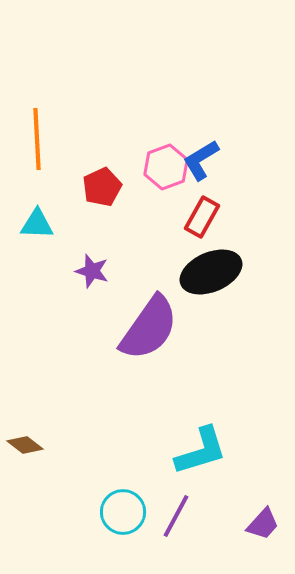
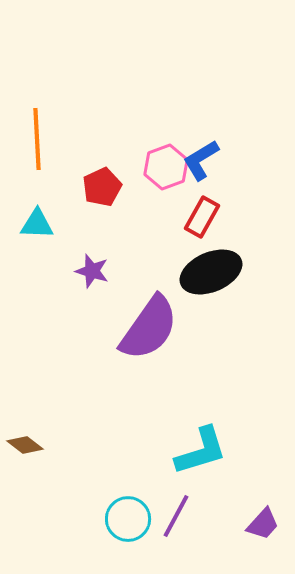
cyan circle: moved 5 px right, 7 px down
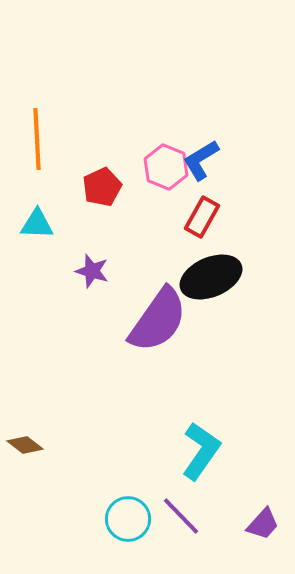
pink hexagon: rotated 18 degrees counterclockwise
black ellipse: moved 5 px down
purple semicircle: moved 9 px right, 8 px up
cyan L-shape: rotated 38 degrees counterclockwise
purple line: moved 5 px right; rotated 72 degrees counterclockwise
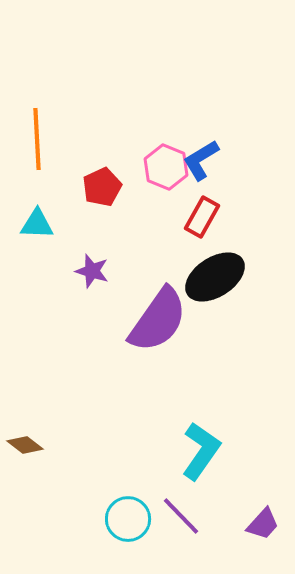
black ellipse: moved 4 px right; rotated 10 degrees counterclockwise
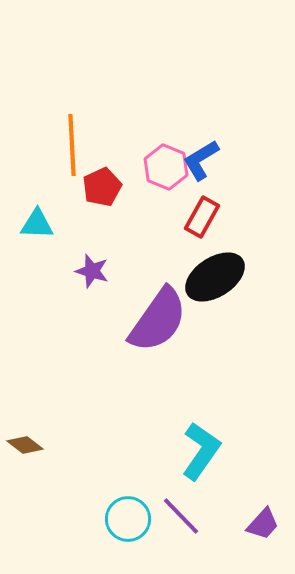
orange line: moved 35 px right, 6 px down
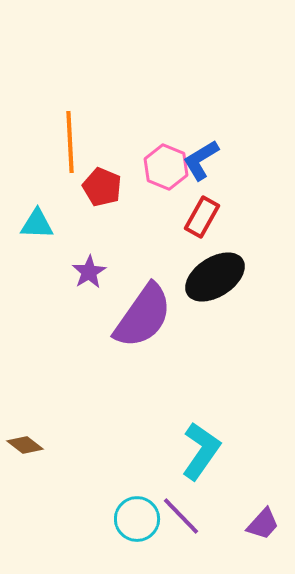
orange line: moved 2 px left, 3 px up
red pentagon: rotated 24 degrees counterclockwise
purple star: moved 3 px left, 1 px down; rotated 24 degrees clockwise
purple semicircle: moved 15 px left, 4 px up
cyan circle: moved 9 px right
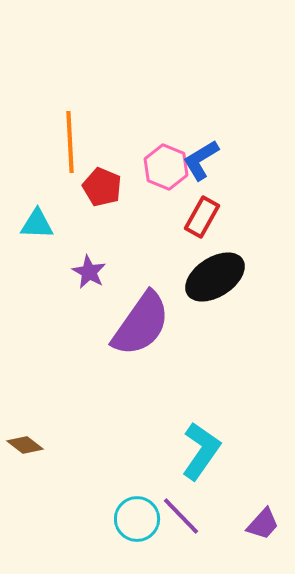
purple star: rotated 12 degrees counterclockwise
purple semicircle: moved 2 px left, 8 px down
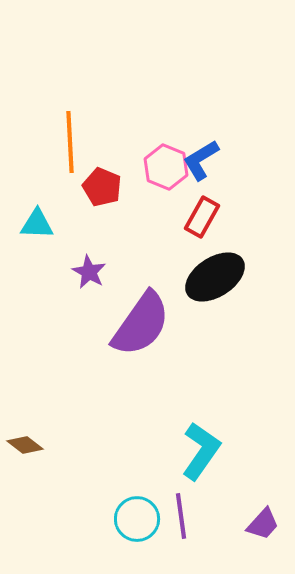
purple line: rotated 36 degrees clockwise
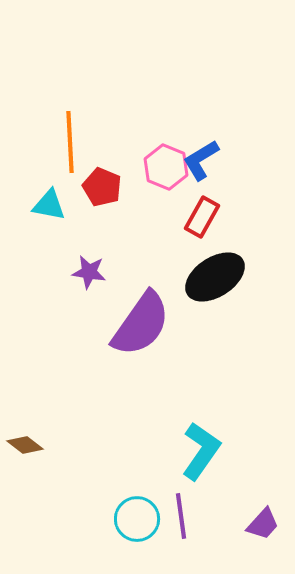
cyan triangle: moved 12 px right, 19 px up; rotated 9 degrees clockwise
purple star: rotated 20 degrees counterclockwise
